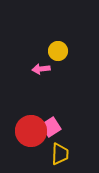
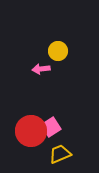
yellow trapezoid: rotated 115 degrees counterclockwise
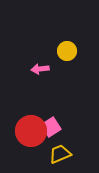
yellow circle: moved 9 px right
pink arrow: moved 1 px left
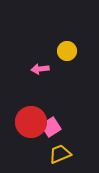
red circle: moved 9 px up
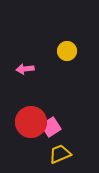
pink arrow: moved 15 px left
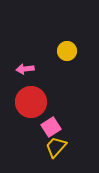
red circle: moved 20 px up
yellow trapezoid: moved 4 px left, 7 px up; rotated 25 degrees counterclockwise
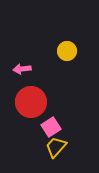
pink arrow: moved 3 px left
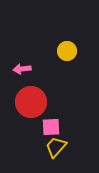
pink square: rotated 30 degrees clockwise
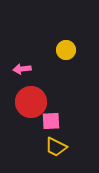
yellow circle: moved 1 px left, 1 px up
pink square: moved 6 px up
yellow trapezoid: rotated 105 degrees counterclockwise
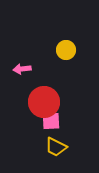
red circle: moved 13 px right
